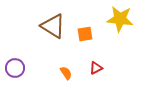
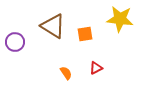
purple circle: moved 26 px up
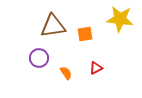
brown triangle: rotated 40 degrees counterclockwise
purple circle: moved 24 px right, 16 px down
